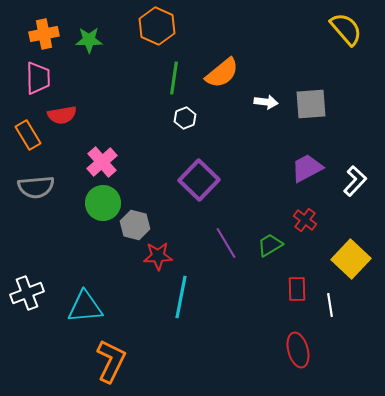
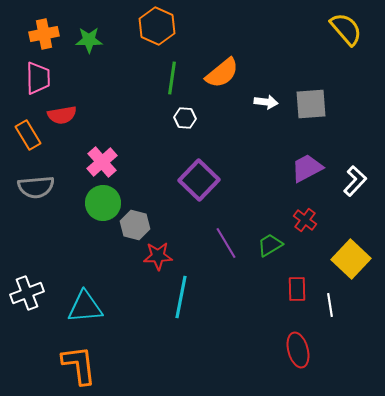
green line: moved 2 px left
white hexagon: rotated 25 degrees clockwise
orange L-shape: moved 32 px left, 4 px down; rotated 33 degrees counterclockwise
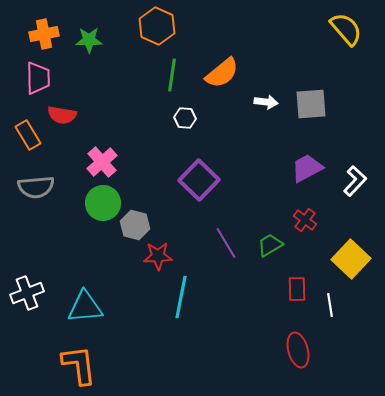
green line: moved 3 px up
red semicircle: rotated 20 degrees clockwise
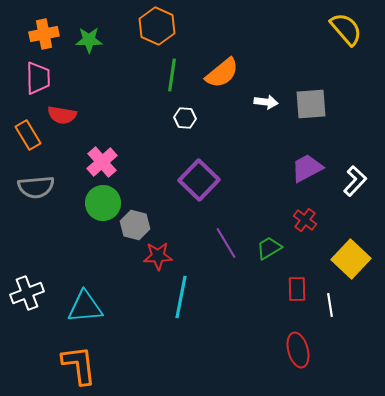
green trapezoid: moved 1 px left, 3 px down
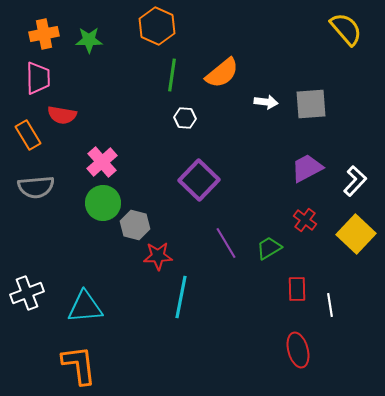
yellow square: moved 5 px right, 25 px up
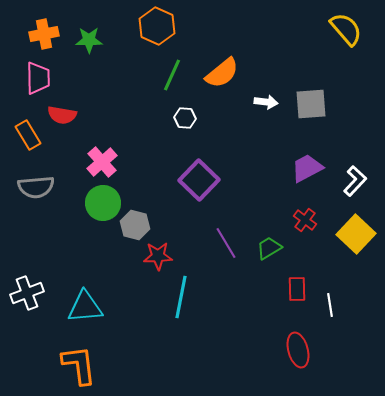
green line: rotated 16 degrees clockwise
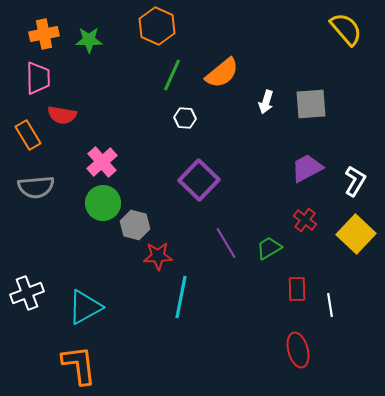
white arrow: rotated 100 degrees clockwise
white L-shape: rotated 12 degrees counterclockwise
cyan triangle: rotated 24 degrees counterclockwise
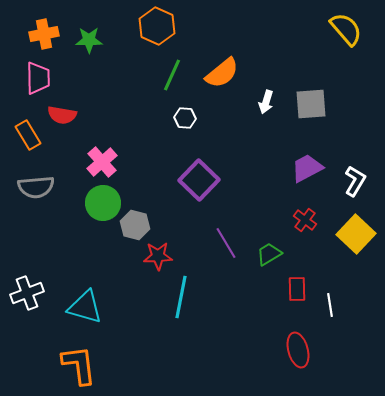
green trapezoid: moved 6 px down
cyan triangle: rotated 45 degrees clockwise
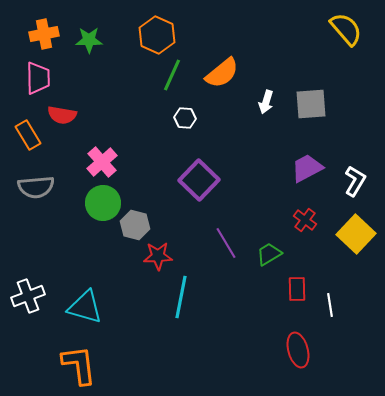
orange hexagon: moved 9 px down
white cross: moved 1 px right, 3 px down
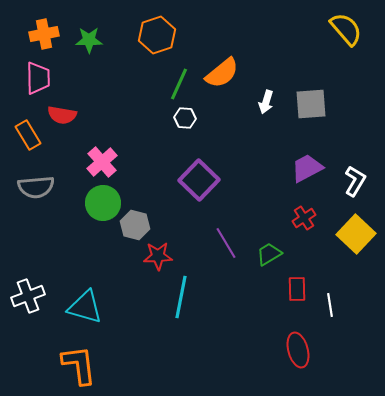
orange hexagon: rotated 18 degrees clockwise
green line: moved 7 px right, 9 px down
red cross: moved 1 px left, 2 px up; rotated 20 degrees clockwise
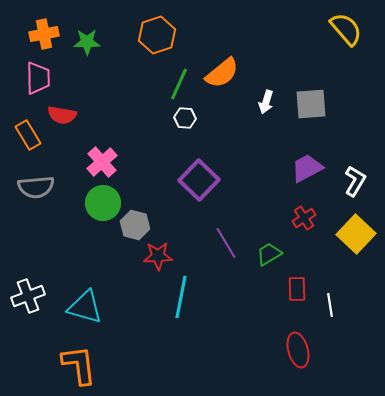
green star: moved 2 px left, 2 px down
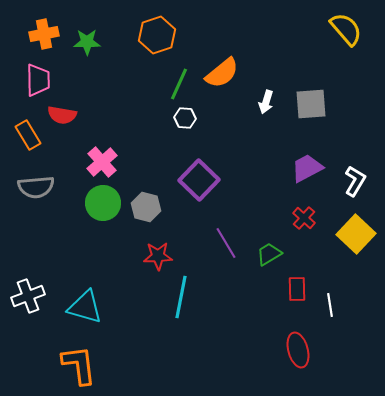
pink trapezoid: moved 2 px down
red cross: rotated 15 degrees counterclockwise
gray hexagon: moved 11 px right, 18 px up
